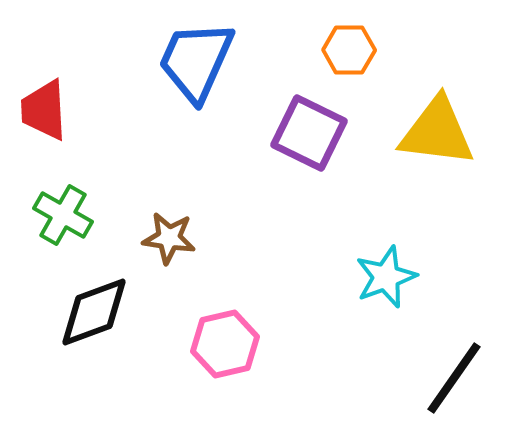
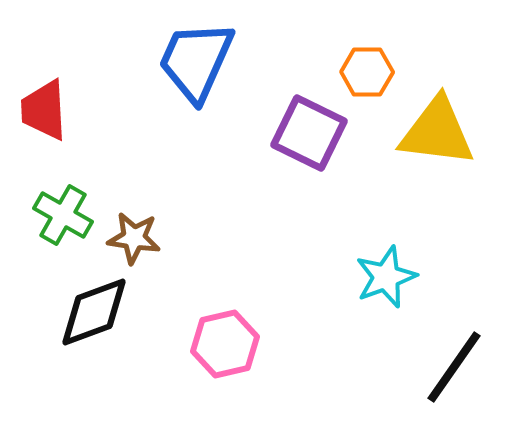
orange hexagon: moved 18 px right, 22 px down
brown star: moved 35 px left
black line: moved 11 px up
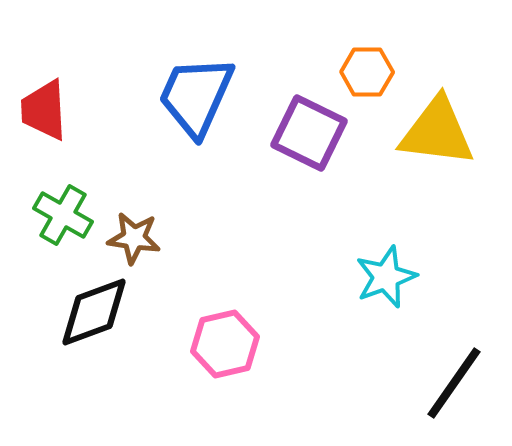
blue trapezoid: moved 35 px down
black line: moved 16 px down
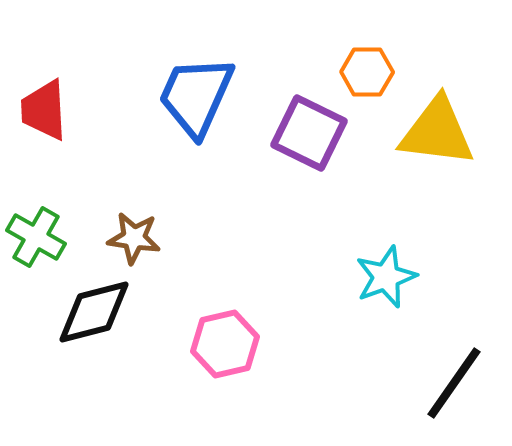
green cross: moved 27 px left, 22 px down
black diamond: rotated 6 degrees clockwise
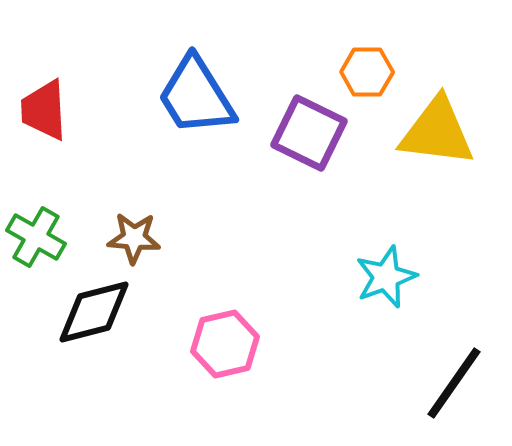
blue trapezoid: rotated 56 degrees counterclockwise
brown star: rotated 4 degrees counterclockwise
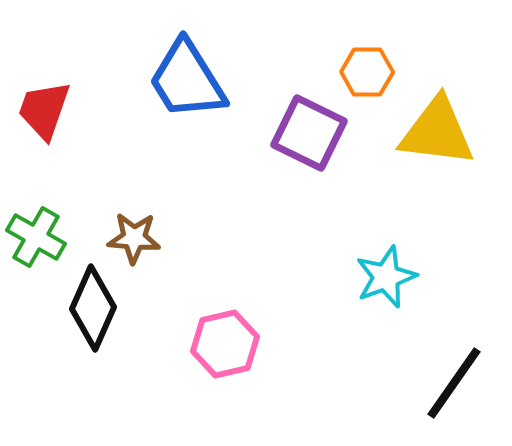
blue trapezoid: moved 9 px left, 16 px up
red trapezoid: rotated 22 degrees clockwise
black diamond: moved 1 px left, 4 px up; rotated 52 degrees counterclockwise
